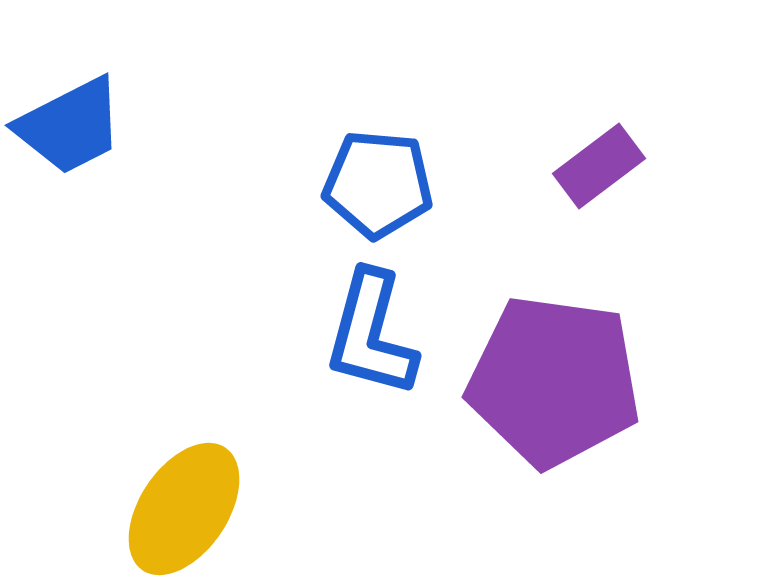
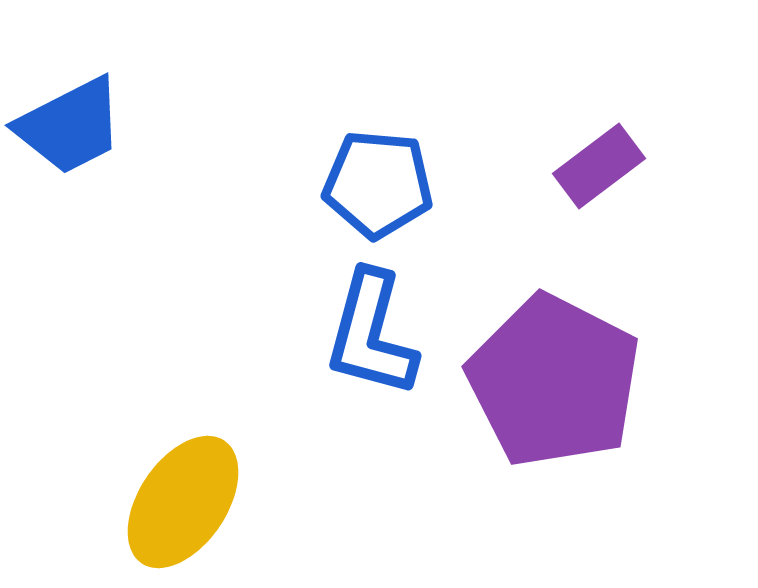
purple pentagon: rotated 19 degrees clockwise
yellow ellipse: moved 1 px left, 7 px up
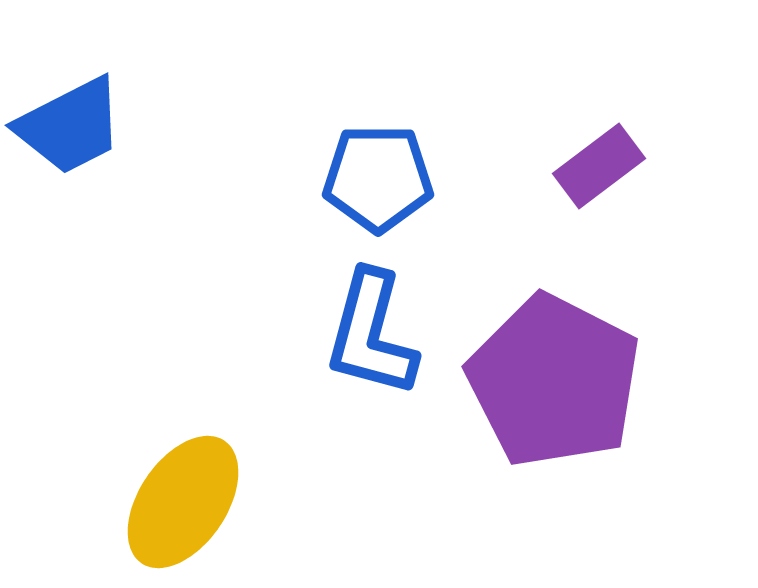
blue pentagon: moved 6 px up; rotated 5 degrees counterclockwise
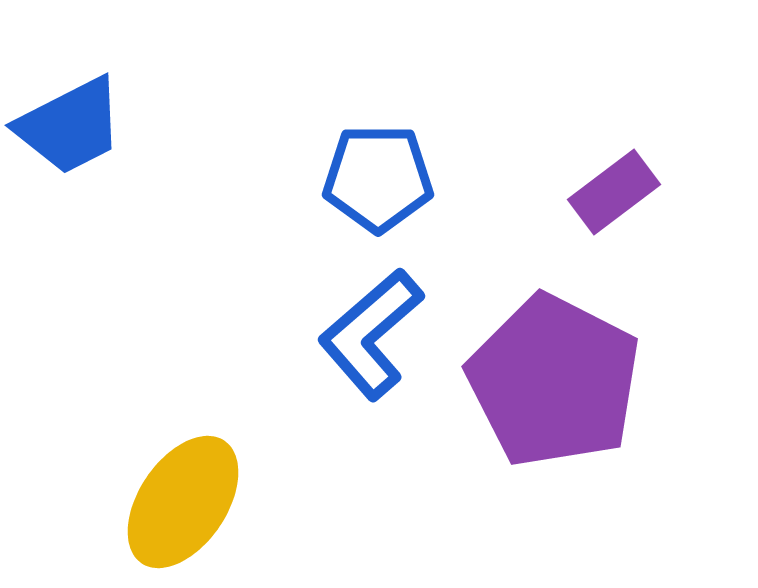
purple rectangle: moved 15 px right, 26 px down
blue L-shape: rotated 34 degrees clockwise
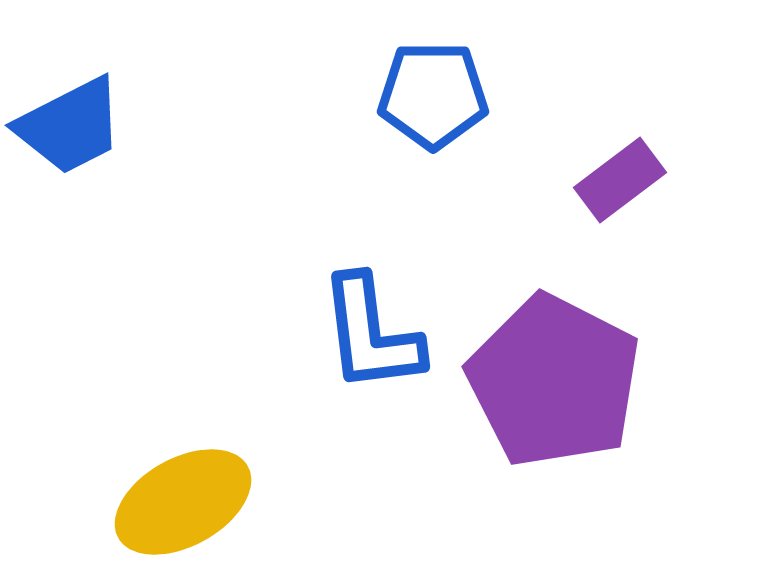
blue pentagon: moved 55 px right, 83 px up
purple rectangle: moved 6 px right, 12 px up
blue L-shape: rotated 56 degrees counterclockwise
yellow ellipse: rotated 27 degrees clockwise
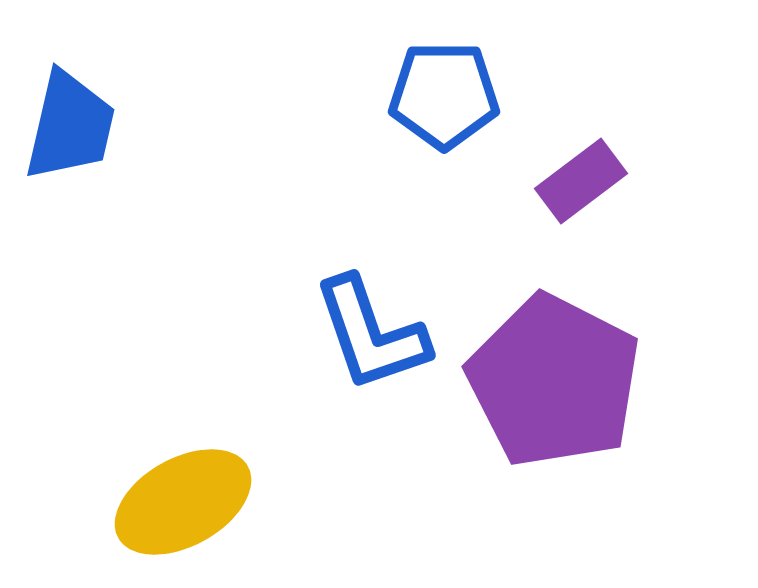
blue pentagon: moved 11 px right
blue trapezoid: rotated 50 degrees counterclockwise
purple rectangle: moved 39 px left, 1 px down
blue L-shape: rotated 12 degrees counterclockwise
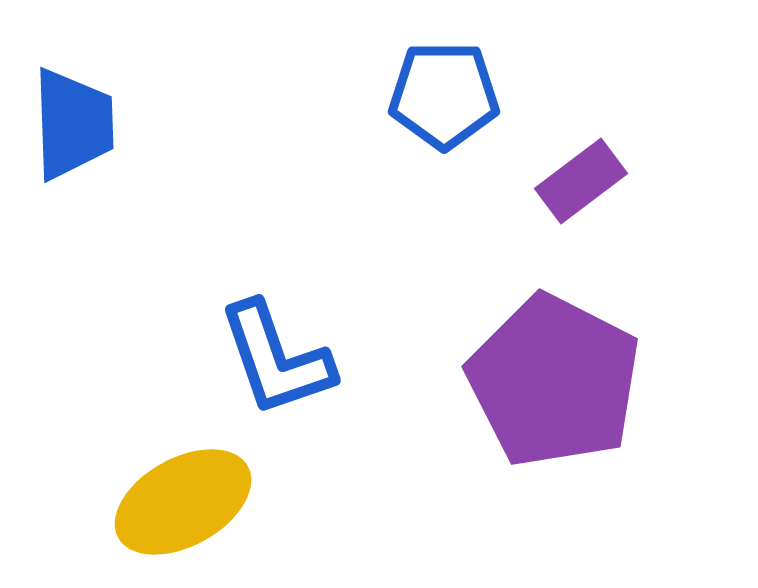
blue trapezoid: moved 3 px right, 2 px up; rotated 15 degrees counterclockwise
blue L-shape: moved 95 px left, 25 px down
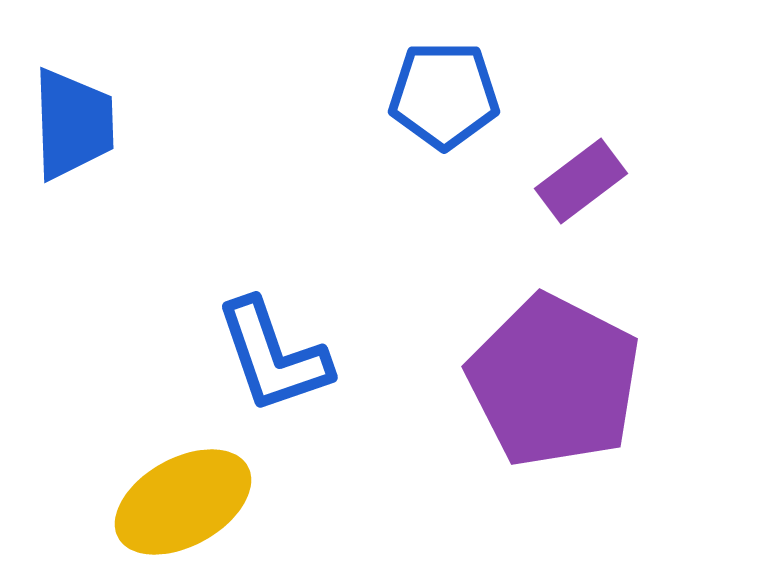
blue L-shape: moved 3 px left, 3 px up
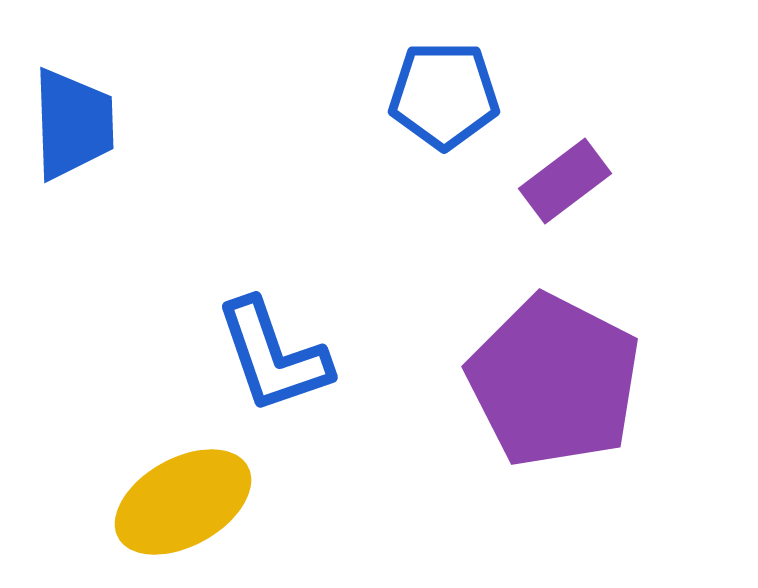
purple rectangle: moved 16 px left
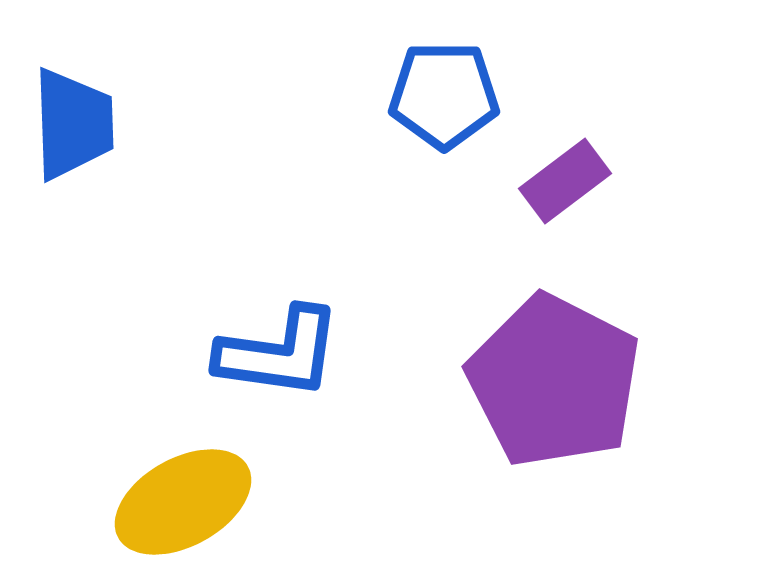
blue L-shape: moved 6 px right, 3 px up; rotated 63 degrees counterclockwise
